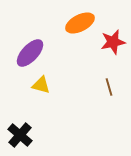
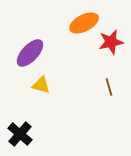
orange ellipse: moved 4 px right
red star: moved 2 px left
black cross: moved 1 px up
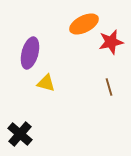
orange ellipse: moved 1 px down
purple ellipse: rotated 28 degrees counterclockwise
yellow triangle: moved 5 px right, 2 px up
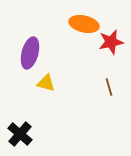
orange ellipse: rotated 40 degrees clockwise
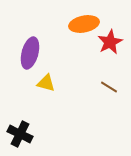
orange ellipse: rotated 24 degrees counterclockwise
red star: moved 1 px left; rotated 15 degrees counterclockwise
brown line: rotated 42 degrees counterclockwise
black cross: rotated 15 degrees counterclockwise
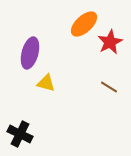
orange ellipse: rotated 32 degrees counterclockwise
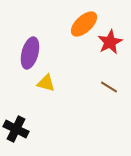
black cross: moved 4 px left, 5 px up
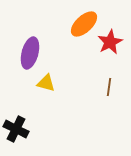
brown line: rotated 66 degrees clockwise
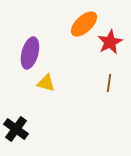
brown line: moved 4 px up
black cross: rotated 10 degrees clockwise
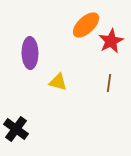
orange ellipse: moved 2 px right, 1 px down
red star: moved 1 px right, 1 px up
purple ellipse: rotated 16 degrees counterclockwise
yellow triangle: moved 12 px right, 1 px up
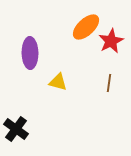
orange ellipse: moved 2 px down
